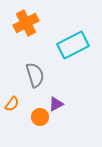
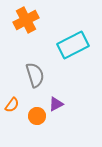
orange cross: moved 3 px up
orange semicircle: moved 1 px down
orange circle: moved 3 px left, 1 px up
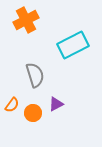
orange circle: moved 4 px left, 3 px up
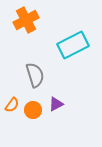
orange circle: moved 3 px up
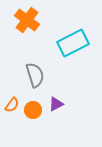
orange cross: moved 1 px right; rotated 25 degrees counterclockwise
cyan rectangle: moved 2 px up
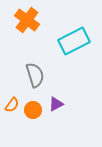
cyan rectangle: moved 1 px right, 2 px up
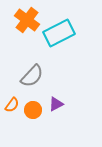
cyan rectangle: moved 15 px left, 8 px up
gray semicircle: moved 3 px left, 1 px down; rotated 60 degrees clockwise
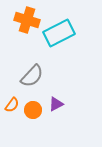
orange cross: rotated 20 degrees counterclockwise
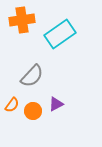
orange cross: moved 5 px left; rotated 25 degrees counterclockwise
cyan rectangle: moved 1 px right, 1 px down; rotated 8 degrees counterclockwise
orange circle: moved 1 px down
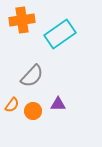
purple triangle: moved 2 px right; rotated 28 degrees clockwise
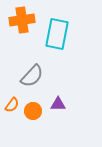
cyan rectangle: moved 3 px left; rotated 44 degrees counterclockwise
